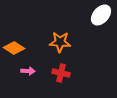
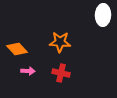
white ellipse: moved 2 px right; rotated 40 degrees counterclockwise
orange diamond: moved 3 px right, 1 px down; rotated 15 degrees clockwise
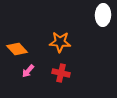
pink arrow: rotated 128 degrees clockwise
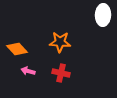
pink arrow: rotated 64 degrees clockwise
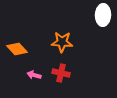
orange star: moved 2 px right
pink arrow: moved 6 px right, 4 px down
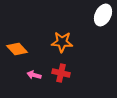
white ellipse: rotated 25 degrees clockwise
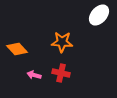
white ellipse: moved 4 px left; rotated 15 degrees clockwise
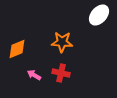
orange diamond: rotated 70 degrees counterclockwise
pink arrow: rotated 16 degrees clockwise
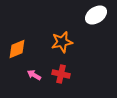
white ellipse: moved 3 px left; rotated 15 degrees clockwise
orange star: rotated 15 degrees counterclockwise
red cross: moved 1 px down
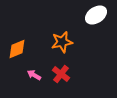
red cross: rotated 24 degrees clockwise
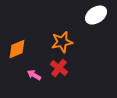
red cross: moved 2 px left, 6 px up
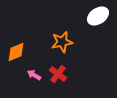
white ellipse: moved 2 px right, 1 px down
orange diamond: moved 1 px left, 3 px down
red cross: moved 1 px left, 6 px down
